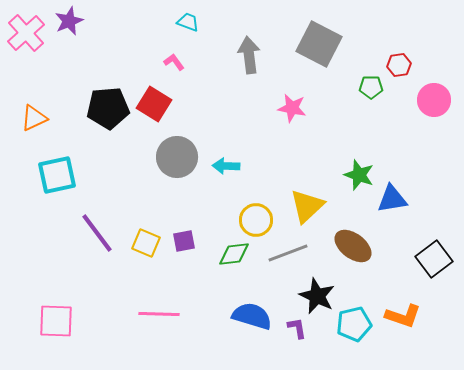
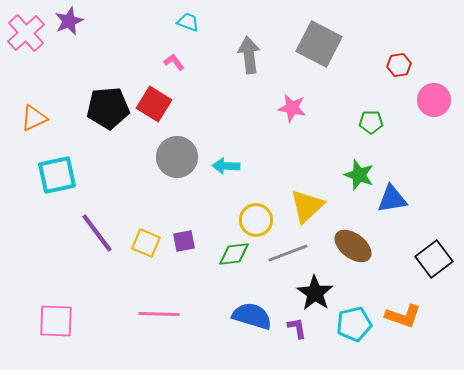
green pentagon: moved 35 px down
black star: moved 2 px left, 3 px up; rotated 9 degrees clockwise
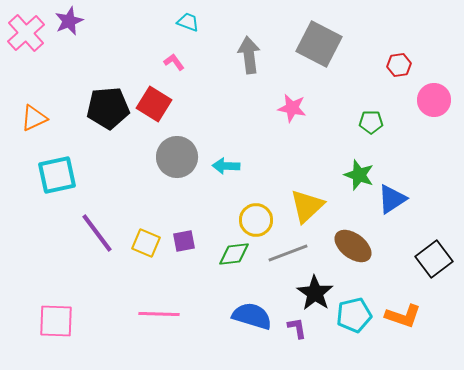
blue triangle: rotated 24 degrees counterclockwise
cyan pentagon: moved 9 px up
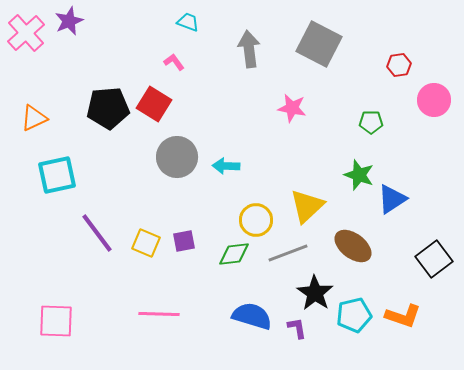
gray arrow: moved 6 px up
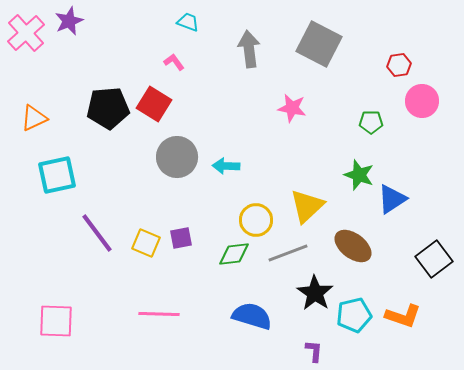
pink circle: moved 12 px left, 1 px down
purple square: moved 3 px left, 3 px up
purple L-shape: moved 17 px right, 23 px down; rotated 15 degrees clockwise
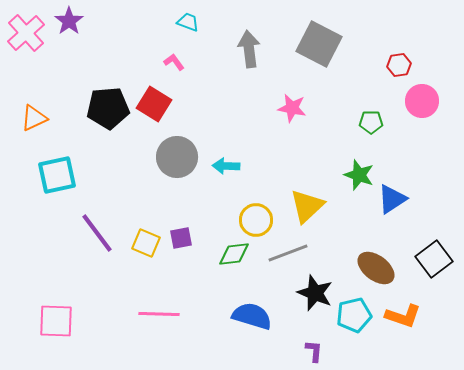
purple star: rotated 12 degrees counterclockwise
brown ellipse: moved 23 px right, 22 px down
black star: rotated 12 degrees counterclockwise
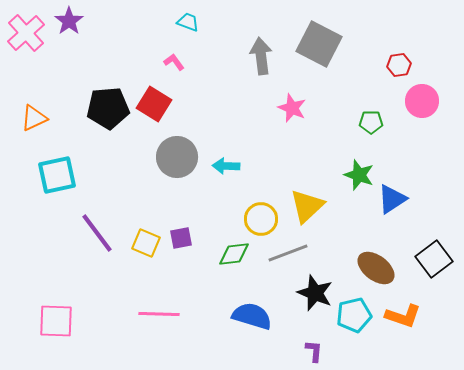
gray arrow: moved 12 px right, 7 px down
pink star: rotated 12 degrees clockwise
yellow circle: moved 5 px right, 1 px up
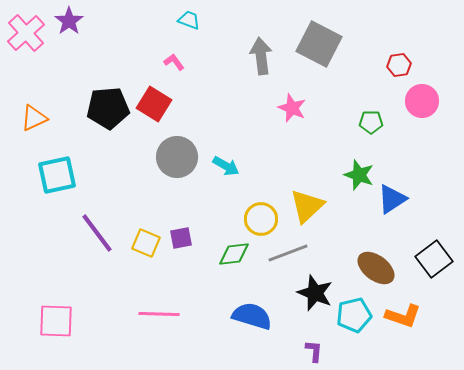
cyan trapezoid: moved 1 px right, 2 px up
cyan arrow: rotated 152 degrees counterclockwise
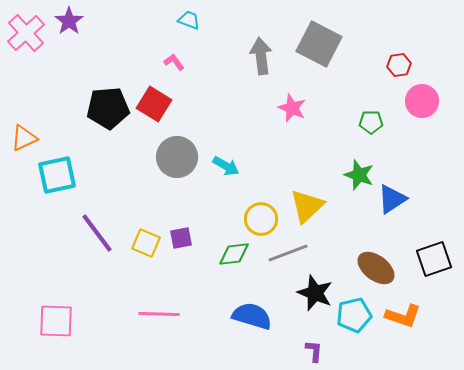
orange triangle: moved 10 px left, 20 px down
black square: rotated 18 degrees clockwise
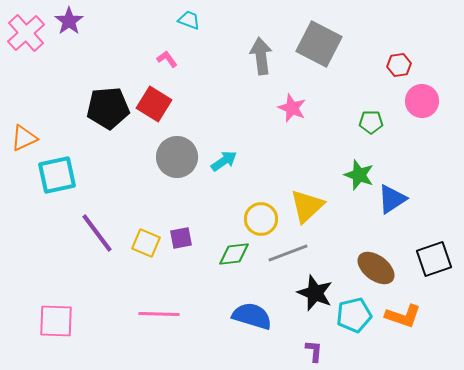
pink L-shape: moved 7 px left, 3 px up
cyan arrow: moved 2 px left, 5 px up; rotated 64 degrees counterclockwise
